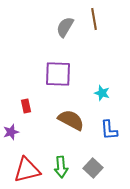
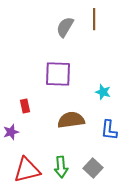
brown line: rotated 10 degrees clockwise
cyan star: moved 1 px right, 1 px up
red rectangle: moved 1 px left
brown semicircle: rotated 36 degrees counterclockwise
blue L-shape: rotated 10 degrees clockwise
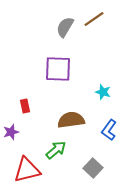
brown line: rotated 55 degrees clockwise
purple square: moved 5 px up
blue L-shape: rotated 30 degrees clockwise
green arrow: moved 5 px left, 17 px up; rotated 125 degrees counterclockwise
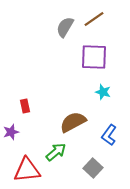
purple square: moved 36 px right, 12 px up
brown semicircle: moved 2 px right, 2 px down; rotated 20 degrees counterclockwise
blue L-shape: moved 5 px down
green arrow: moved 2 px down
red triangle: rotated 8 degrees clockwise
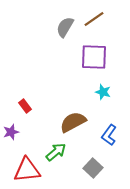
red rectangle: rotated 24 degrees counterclockwise
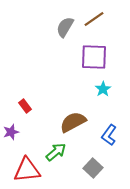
cyan star: moved 3 px up; rotated 21 degrees clockwise
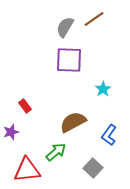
purple square: moved 25 px left, 3 px down
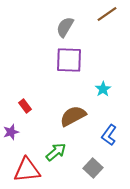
brown line: moved 13 px right, 5 px up
brown semicircle: moved 6 px up
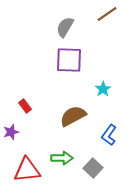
green arrow: moved 6 px right, 6 px down; rotated 40 degrees clockwise
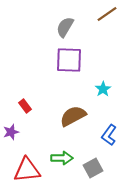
gray square: rotated 18 degrees clockwise
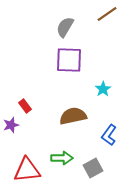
brown semicircle: rotated 16 degrees clockwise
purple star: moved 7 px up
